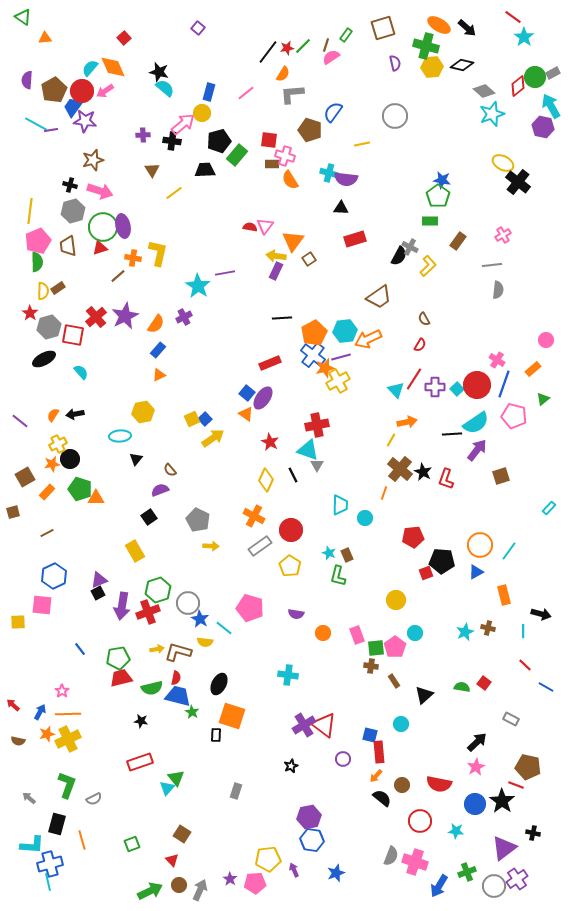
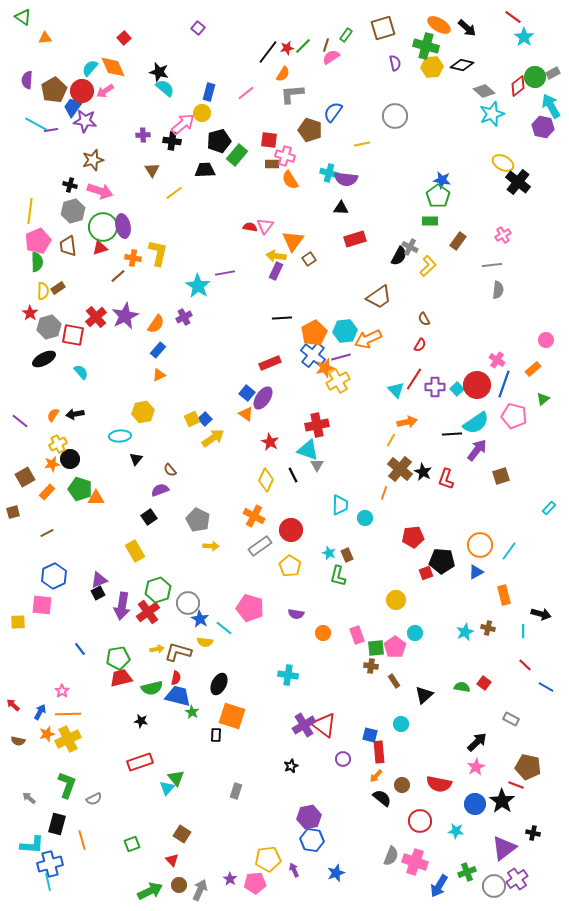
red cross at (148, 612): rotated 15 degrees counterclockwise
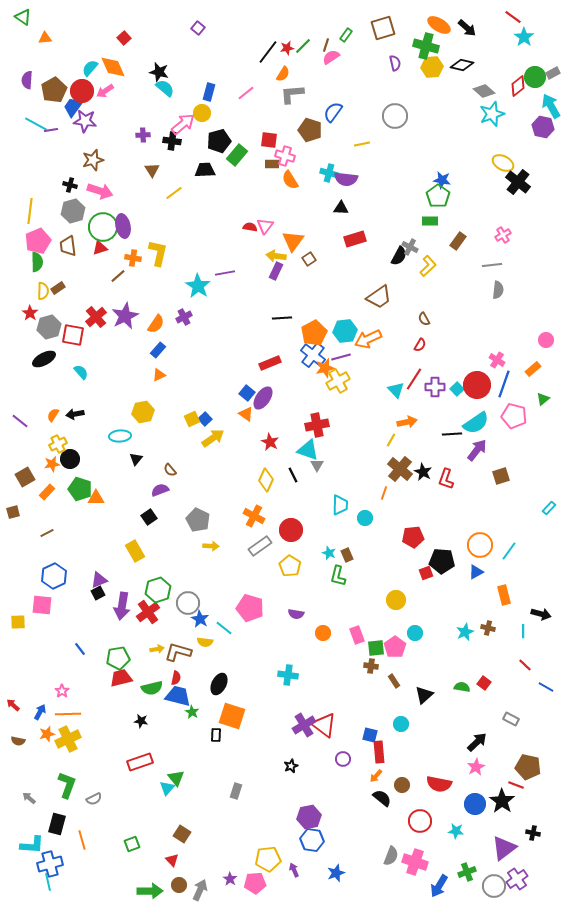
green arrow at (150, 891): rotated 25 degrees clockwise
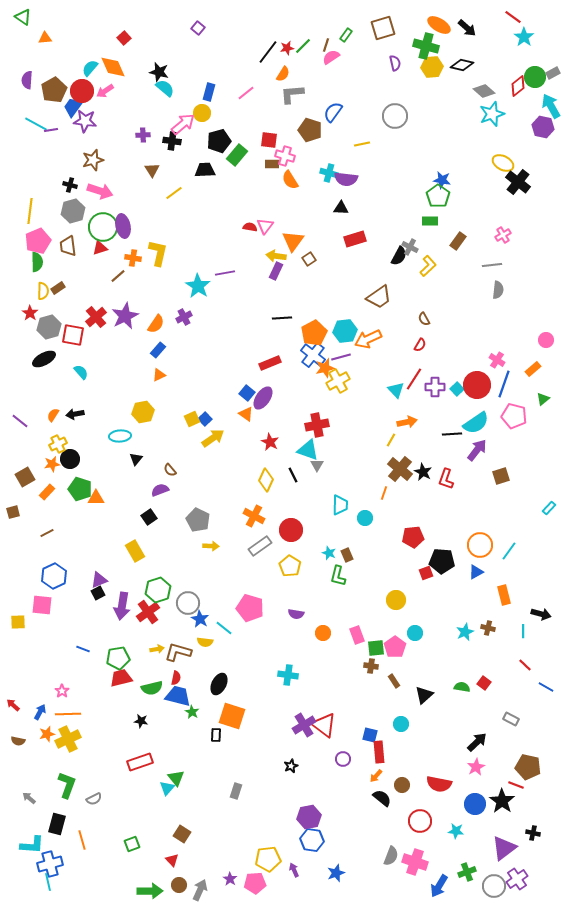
blue line at (80, 649): moved 3 px right; rotated 32 degrees counterclockwise
